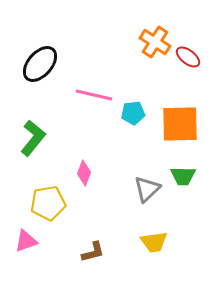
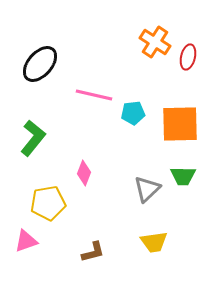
red ellipse: rotated 65 degrees clockwise
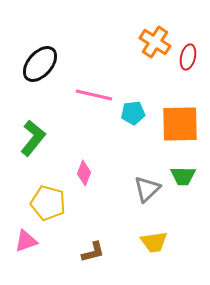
yellow pentagon: rotated 24 degrees clockwise
